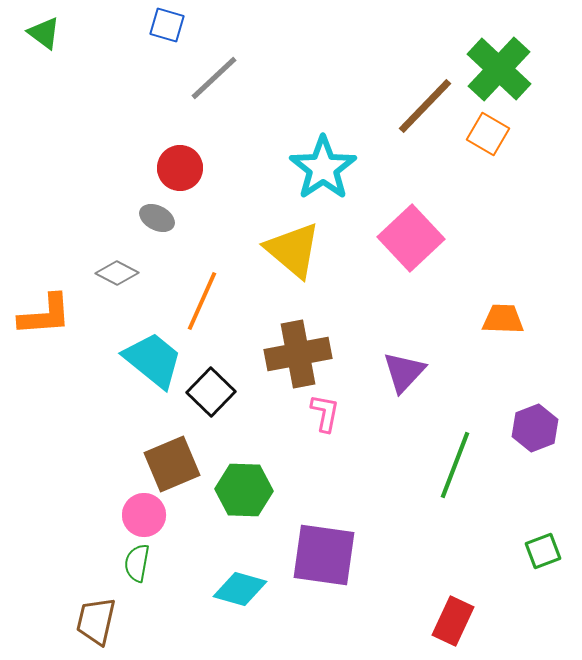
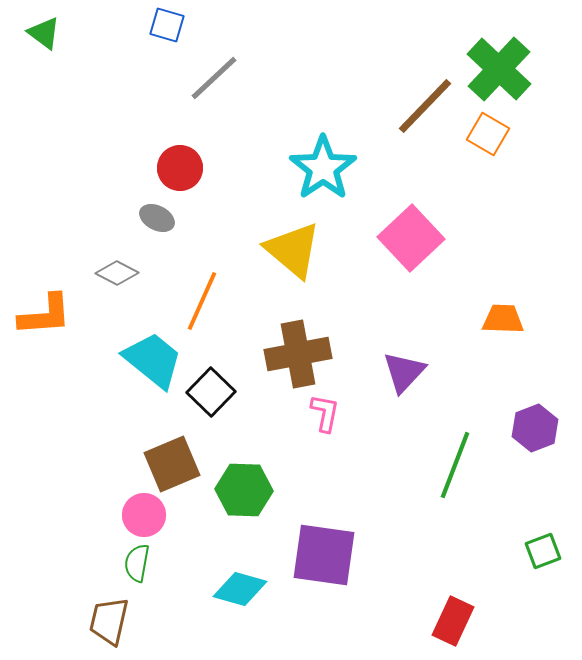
brown trapezoid: moved 13 px right
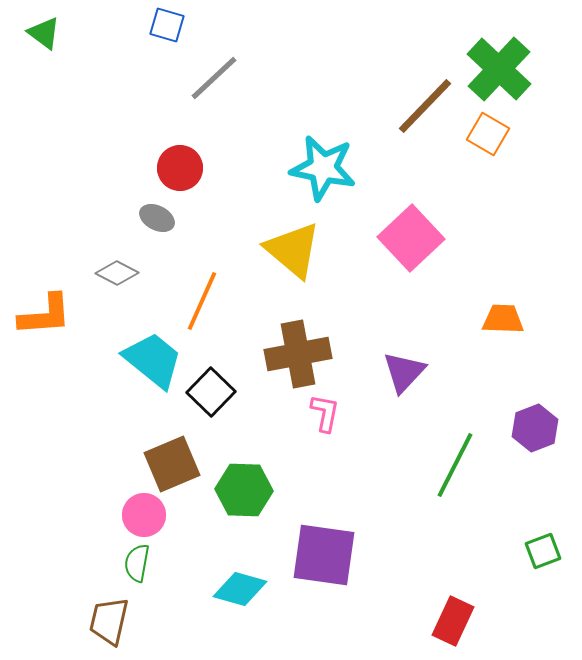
cyan star: rotated 26 degrees counterclockwise
green line: rotated 6 degrees clockwise
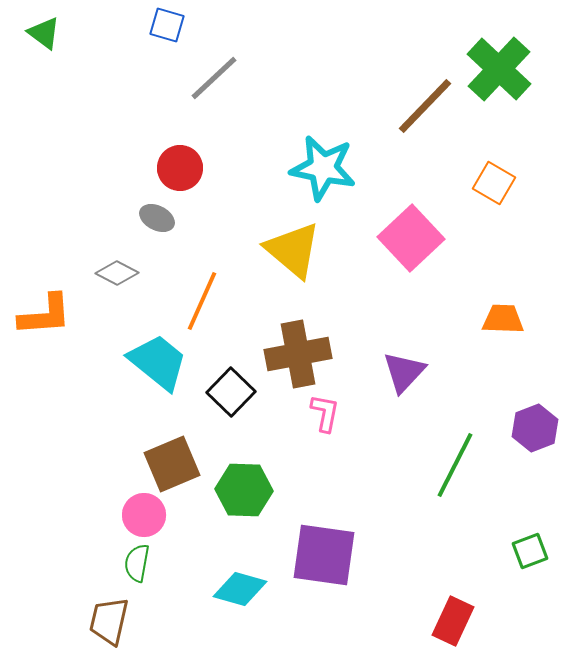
orange square: moved 6 px right, 49 px down
cyan trapezoid: moved 5 px right, 2 px down
black square: moved 20 px right
green square: moved 13 px left
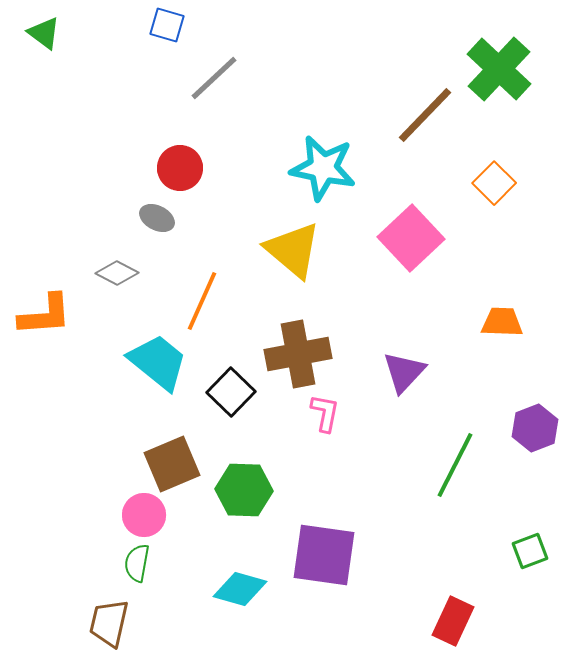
brown line: moved 9 px down
orange square: rotated 15 degrees clockwise
orange trapezoid: moved 1 px left, 3 px down
brown trapezoid: moved 2 px down
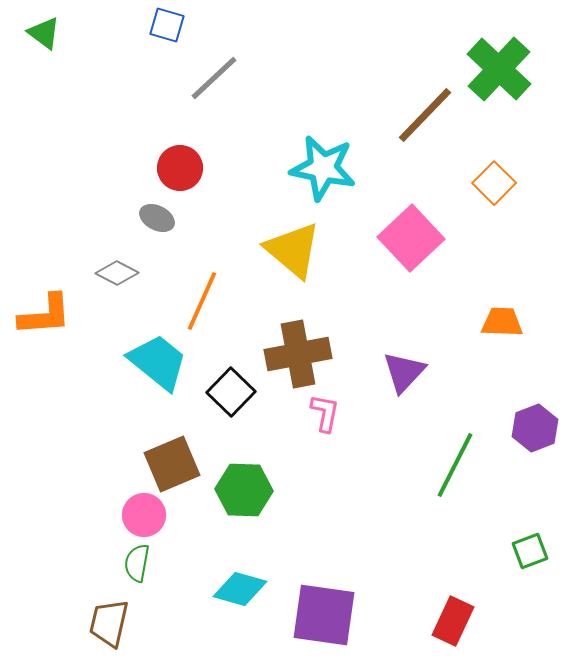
purple square: moved 60 px down
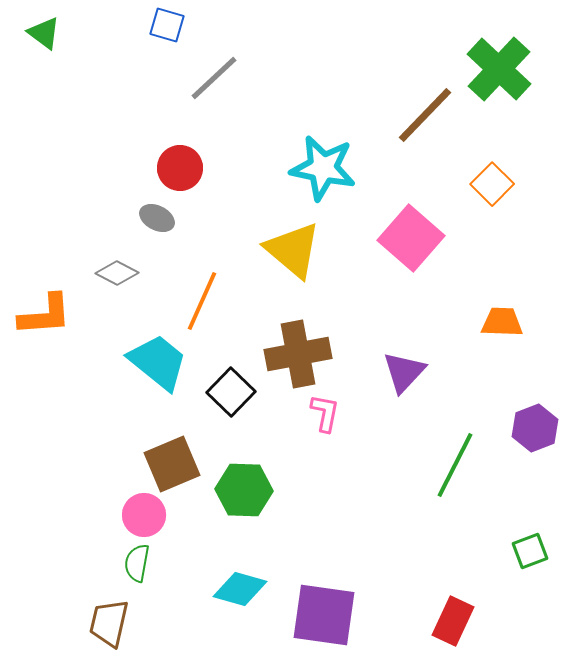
orange square: moved 2 px left, 1 px down
pink square: rotated 6 degrees counterclockwise
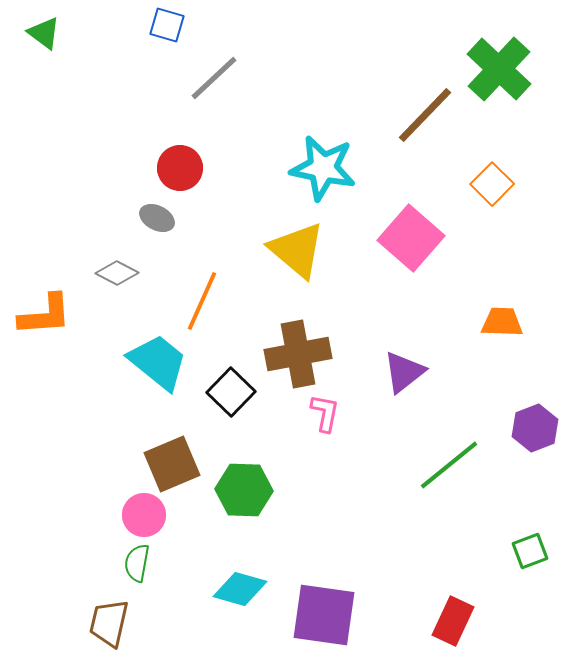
yellow triangle: moved 4 px right
purple triangle: rotated 9 degrees clockwise
green line: moved 6 px left; rotated 24 degrees clockwise
